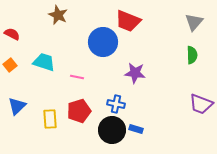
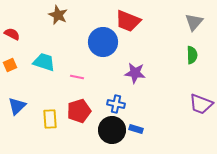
orange square: rotated 16 degrees clockwise
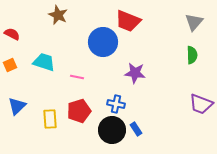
blue rectangle: rotated 40 degrees clockwise
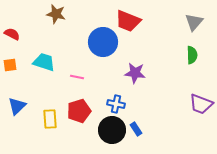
brown star: moved 2 px left, 1 px up; rotated 12 degrees counterclockwise
orange square: rotated 16 degrees clockwise
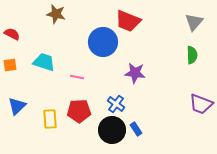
blue cross: rotated 24 degrees clockwise
red pentagon: rotated 15 degrees clockwise
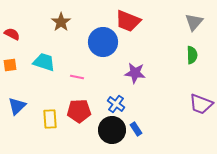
brown star: moved 5 px right, 8 px down; rotated 24 degrees clockwise
